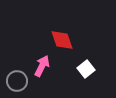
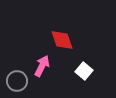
white square: moved 2 px left, 2 px down; rotated 12 degrees counterclockwise
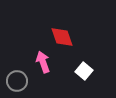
red diamond: moved 3 px up
pink arrow: moved 1 px right, 4 px up; rotated 45 degrees counterclockwise
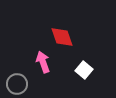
white square: moved 1 px up
gray circle: moved 3 px down
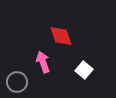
red diamond: moved 1 px left, 1 px up
gray circle: moved 2 px up
